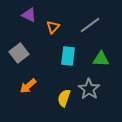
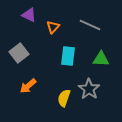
gray line: rotated 60 degrees clockwise
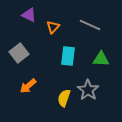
gray star: moved 1 px left, 1 px down
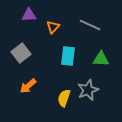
purple triangle: rotated 28 degrees counterclockwise
gray square: moved 2 px right
gray star: rotated 15 degrees clockwise
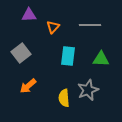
gray line: rotated 25 degrees counterclockwise
yellow semicircle: rotated 24 degrees counterclockwise
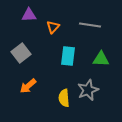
gray line: rotated 10 degrees clockwise
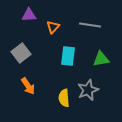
green triangle: rotated 12 degrees counterclockwise
orange arrow: rotated 84 degrees counterclockwise
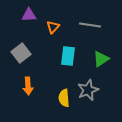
green triangle: rotated 24 degrees counterclockwise
orange arrow: rotated 30 degrees clockwise
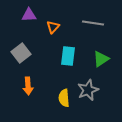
gray line: moved 3 px right, 2 px up
